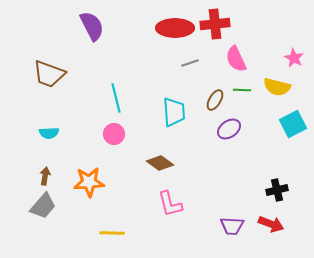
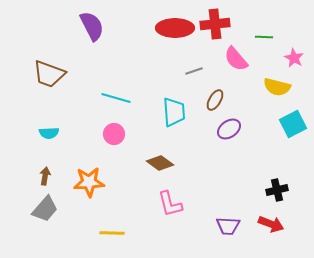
pink semicircle: rotated 16 degrees counterclockwise
gray line: moved 4 px right, 8 px down
green line: moved 22 px right, 53 px up
cyan line: rotated 60 degrees counterclockwise
gray trapezoid: moved 2 px right, 3 px down
purple trapezoid: moved 4 px left
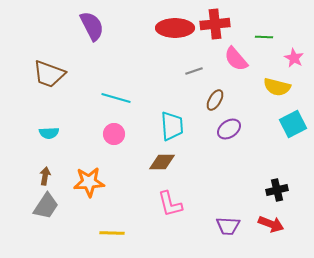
cyan trapezoid: moved 2 px left, 14 px down
brown diamond: moved 2 px right, 1 px up; rotated 36 degrees counterclockwise
gray trapezoid: moved 1 px right, 3 px up; rotated 8 degrees counterclockwise
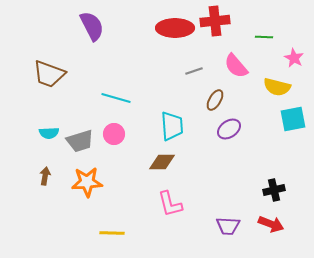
red cross: moved 3 px up
pink semicircle: moved 7 px down
cyan square: moved 5 px up; rotated 16 degrees clockwise
orange star: moved 2 px left
black cross: moved 3 px left
gray trapezoid: moved 34 px right, 65 px up; rotated 40 degrees clockwise
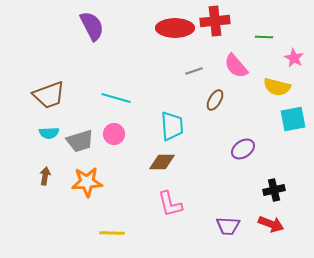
brown trapezoid: moved 21 px down; rotated 40 degrees counterclockwise
purple ellipse: moved 14 px right, 20 px down
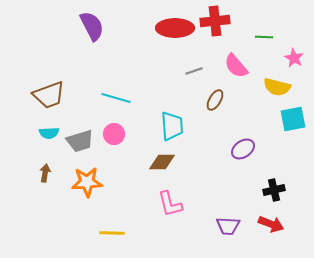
brown arrow: moved 3 px up
